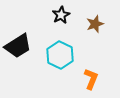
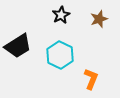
brown star: moved 4 px right, 5 px up
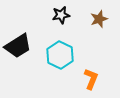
black star: rotated 18 degrees clockwise
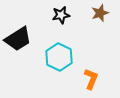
brown star: moved 1 px right, 6 px up
black trapezoid: moved 7 px up
cyan hexagon: moved 1 px left, 2 px down
